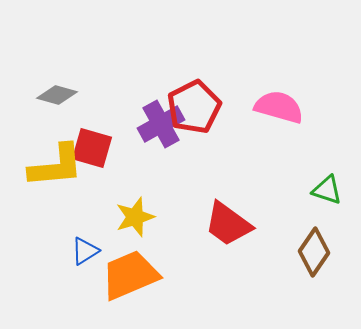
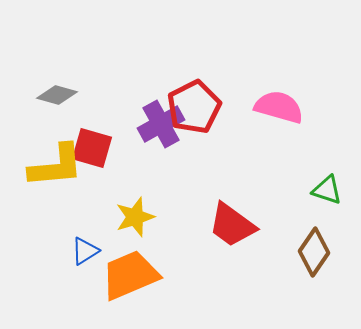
red trapezoid: moved 4 px right, 1 px down
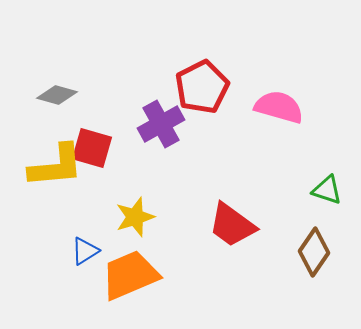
red pentagon: moved 8 px right, 20 px up
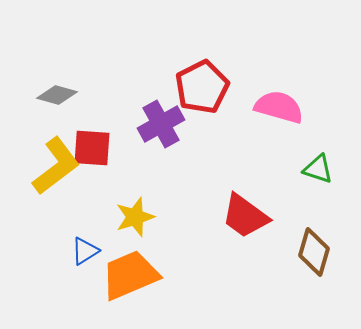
red square: rotated 12 degrees counterclockwise
yellow L-shape: rotated 32 degrees counterclockwise
green triangle: moved 9 px left, 21 px up
red trapezoid: moved 13 px right, 9 px up
brown diamond: rotated 18 degrees counterclockwise
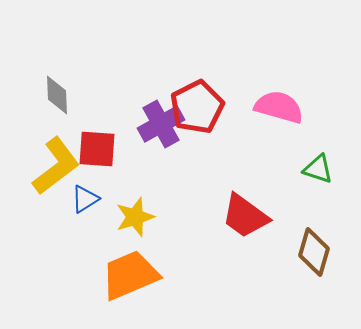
red pentagon: moved 5 px left, 20 px down
gray diamond: rotated 72 degrees clockwise
red square: moved 5 px right, 1 px down
blue triangle: moved 52 px up
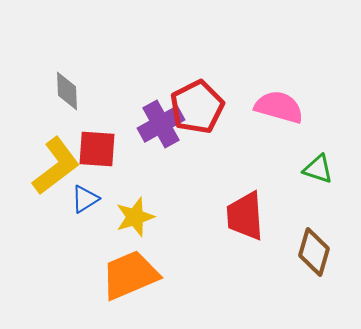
gray diamond: moved 10 px right, 4 px up
red trapezoid: rotated 50 degrees clockwise
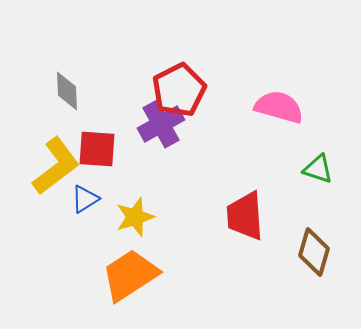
red pentagon: moved 18 px left, 17 px up
orange trapezoid: rotated 10 degrees counterclockwise
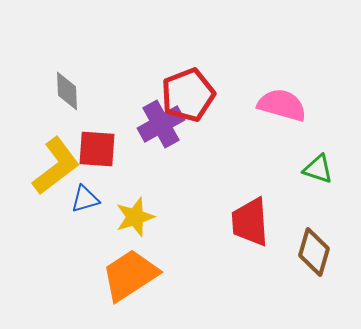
red pentagon: moved 9 px right, 5 px down; rotated 6 degrees clockwise
pink semicircle: moved 3 px right, 2 px up
blue triangle: rotated 16 degrees clockwise
red trapezoid: moved 5 px right, 6 px down
